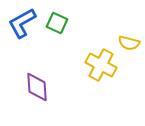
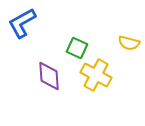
green square: moved 20 px right, 25 px down
yellow cross: moved 5 px left, 10 px down
purple diamond: moved 12 px right, 11 px up
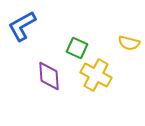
blue L-shape: moved 3 px down
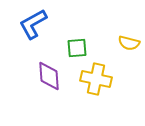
blue L-shape: moved 11 px right, 2 px up
green square: rotated 30 degrees counterclockwise
yellow cross: moved 4 px down; rotated 16 degrees counterclockwise
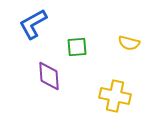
green square: moved 1 px up
yellow cross: moved 19 px right, 17 px down
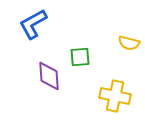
green square: moved 3 px right, 10 px down
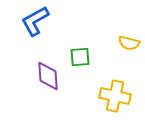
blue L-shape: moved 2 px right, 3 px up
purple diamond: moved 1 px left
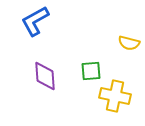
green square: moved 11 px right, 14 px down
purple diamond: moved 3 px left
